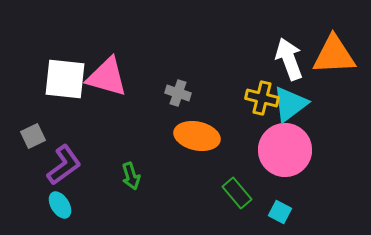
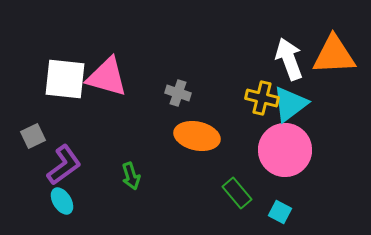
cyan ellipse: moved 2 px right, 4 px up
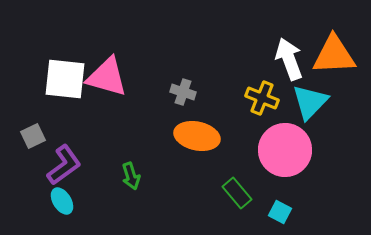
gray cross: moved 5 px right, 1 px up
yellow cross: rotated 8 degrees clockwise
cyan triangle: moved 20 px right, 2 px up; rotated 9 degrees counterclockwise
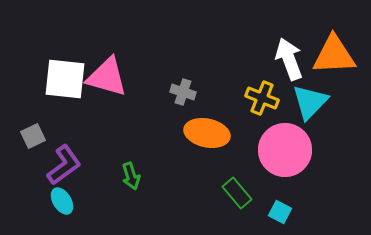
orange ellipse: moved 10 px right, 3 px up
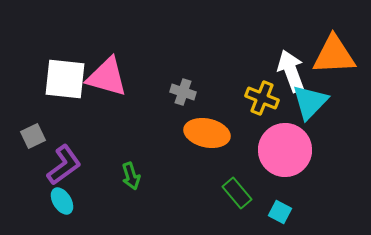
white arrow: moved 2 px right, 12 px down
